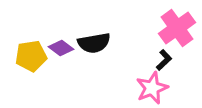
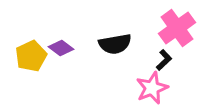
black semicircle: moved 21 px right, 1 px down
yellow pentagon: rotated 16 degrees counterclockwise
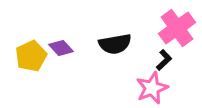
purple diamond: rotated 10 degrees clockwise
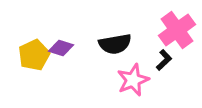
pink cross: moved 2 px down
purple diamond: rotated 30 degrees counterclockwise
yellow pentagon: moved 3 px right, 1 px up
pink star: moved 19 px left, 8 px up
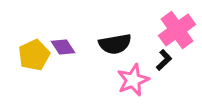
purple diamond: moved 2 px right, 1 px up; rotated 40 degrees clockwise
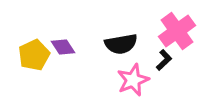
pink cross: moved 1 px down
black semicircle: moved 6 px right
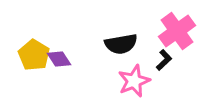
purple diamond: moved 4 px left, 12 px down
yellow pentagon: rotated 16 degrees counterclockwise
pink star: moved 1 px right, 1 px down
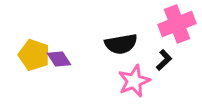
pink cross: moved 7 px up; rotated 15 degrees clockwise
yellow pentagon: rotated 12 degrees counterclockwise
